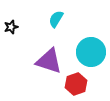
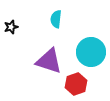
cyan semicircle: rotated 24 degrees counterclockwise
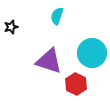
cyan semicircle: moved 1 px right, 3 px up; rotated 12 degrees clockwise
cyan circle: moved 1 px right, 1 px down
red hexagon: rotated 15 degrees counterclockwise
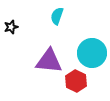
purple triangle: rotated 12 degrees counterclockwise
red hexagon: moved 3 px up
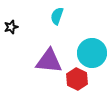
red hexagon: moved 1 px right, 2 px up
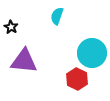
black star: rotated 24 degrees counterclockwise
purple triangle: moved 25 px left
